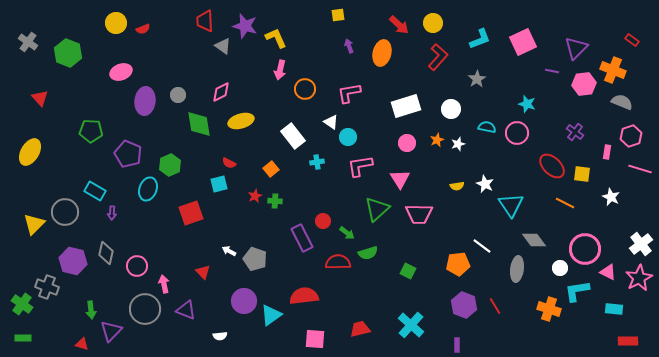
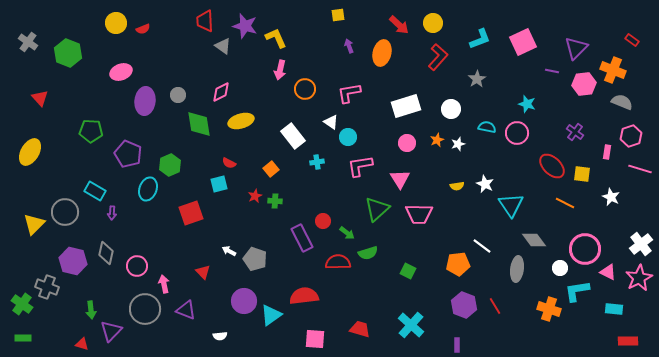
red trapezoid at (360, 329): rotated 30 degrees clockwise
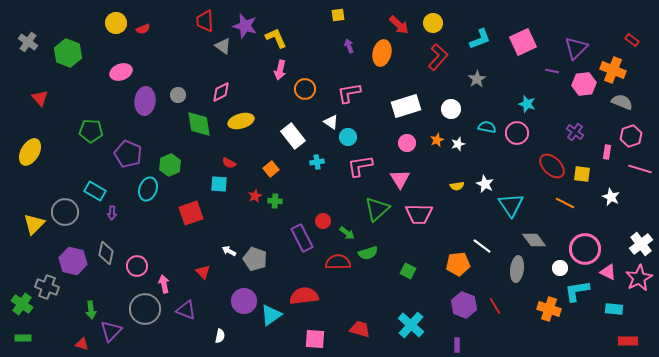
cyan square at (219, 184): rotated 18 degrees clockwise
white semicircle at (220, 336): rotated 72 degrees counterclockwise
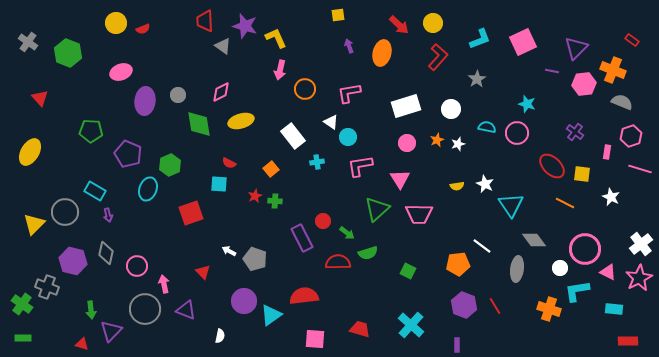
purple arrow at (112, 213): moved 4 px left, 2 px down; rotated 16 degrees counterclockwise
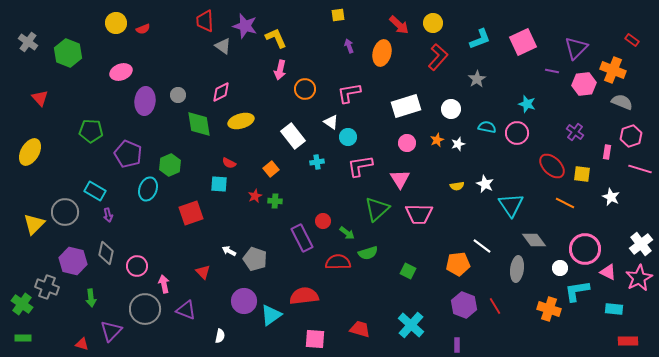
green arrow at (91, 310): moved 12 px up
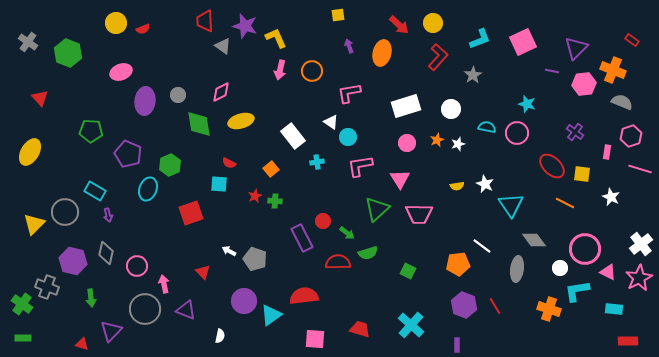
gray star at (477, 79): moved 4 px left, 4 px up
orange circle at (305, 89): moved 7 px right, 18 px up
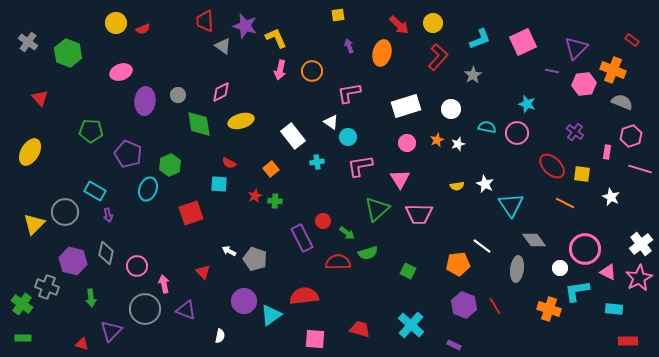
purple rectangle at (457, 345): moved 3 px left; rotated 64 degrees counterclockwise
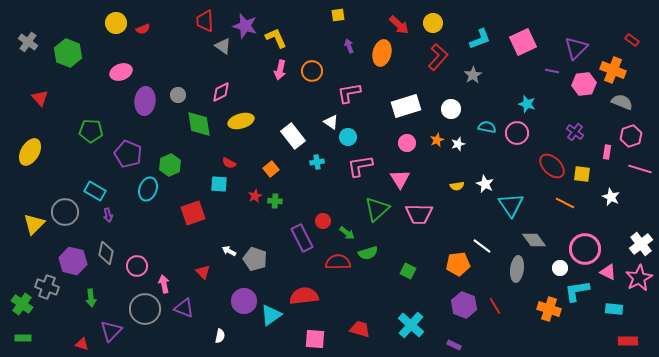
red square at (191, 213): moved 2 px right
purple triangle at (186, 310): moved 2 px left, 2 px up
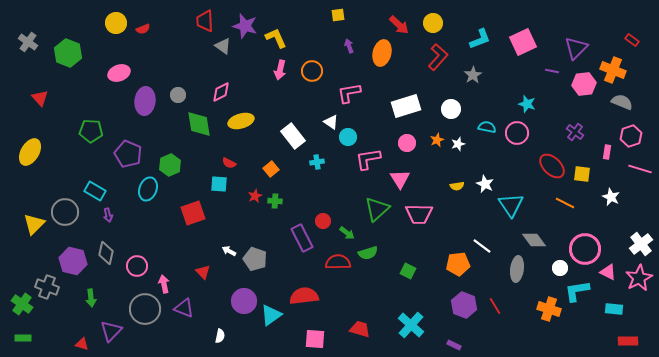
pink ellipse at (121, 72): moved 2 px left, 1 px down
pink L-shape at (360, 166): moved 8 px right, 7 px up
